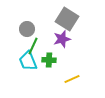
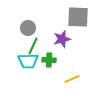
gray square: moved 11 px right, 2 px up; rotated 30 degrees counterclockwise
gray circle: moved 1 px right, 1 px up
cyan trapezoid: rotated 70 degrees counterclockwise
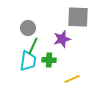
cyan trapezoid: rotated 80 degrees counterclockwise
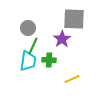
gray square: moved 4 px left, 2 px down
purple star: rotated 18 degrees counterclockwise
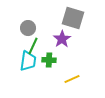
gray square: moved 1 px left, 1 px up; rotated 15 degrees clockwise
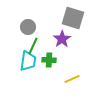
gray circle: moved 1 px up
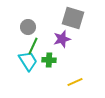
purple star: rotated 18 degrees clockwise
cyan trapezoid: rotated 40 degrees counterclockwise
yellow line: moved 3 px right, 3 px down
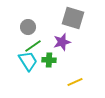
purple star: moved 3 px down
green line: rotated 30 degrees clockwise
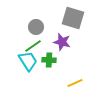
gray circle: moved 8 px right
purple star: rotated 30 degrees clockwise
yellow line: moved 1 px down
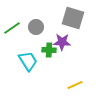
purple star: rotated 12 degrees counterclockwise
green line: moved 21 px left, 18 px up
green cross: moved 10 px up
yellow line: moved 2 px down
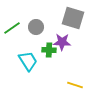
yellow line: rotated 42 degrees clockwise
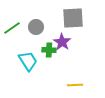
gray square: rotated 20 degrees counterclockwise
purple star: rotated 30 degrees clockwise
yellow line: rotated 21 degrees counterclockwise
